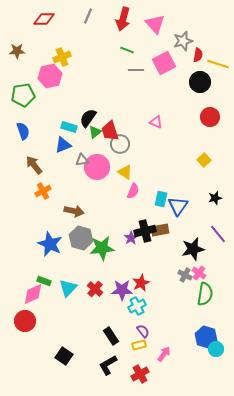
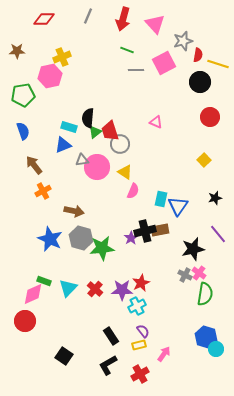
black semicircle at (88, 118): rotated 30 degrees counterclockwise
blue star at (50, 244): moved 5 px up
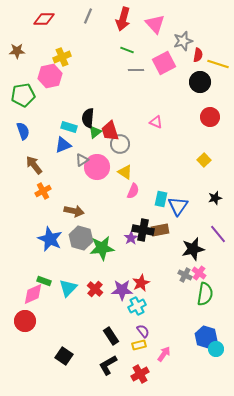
gray triangle at (82, 160): rotated 24 degrees counterclockwise
black cross at (145, 231): moved 2 px left, 1 px up; rotated 25 degrees clockwise
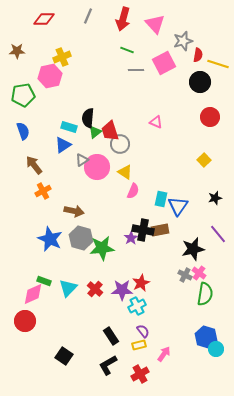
blue triangle at (63, 145): rotated 12 degrees counterclockwise
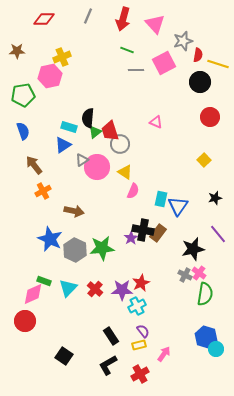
brown rectangle at (160, 230): moved 2 px left, 3 px down; rotated 42 degrees counterclockwise
gray hexagon at (81, 238): moved 6 px left, 12 px down; rotated 10 degrees clockwise
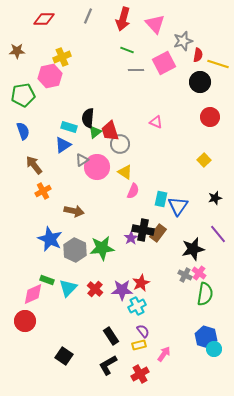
green rectangle at (44, 281): moved 3 px right, 1 px up
cyan circle at (216, 349): moved 2 px left
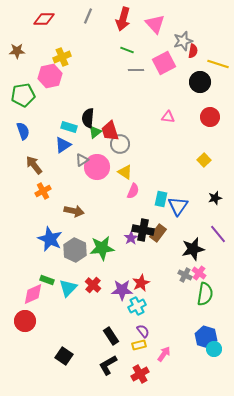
red semicircle at (198, 55): moved 5 px left, 4 px up
pink triangle at (156, 122): moved 12 px right, 5 px up; rotated 16 degrees counterclockwise
red cross at (95, 289): moved 2 px left, 4 px up
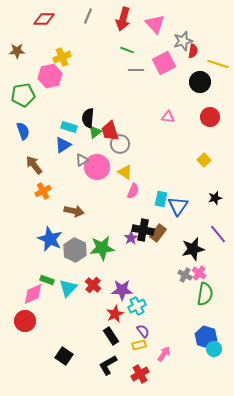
red star at (141, 283): moved 26 px left, 31 px down
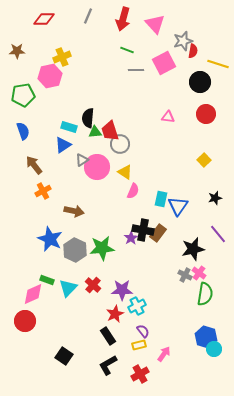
red circle at (210, 117): moved 4 px left, 3 px up
green triangle at (95, 132): rotated 32 degrees clockwise
black rectangle at (111, 336): moved 3 px left
